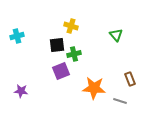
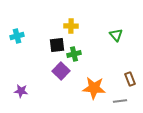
yellow cross: rotated 16 degrees counterclockwise
purple square: rotated 24 degrees counterclockwise
gray line: rotated 24 degrees counterclockwise
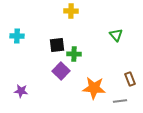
yellow cross: moved 15 px up
cyan cross: rotated 16 degrees clockwise
green cross: rotated 16 degrees clockwise
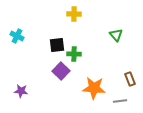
yellow cross: moved 3 px right, 3 px down
cyan cross: rotated 24 degrees clockwise
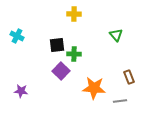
brown rectangle: moved 1 px left, 2 px up
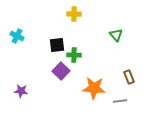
green cross: moved 1 px down
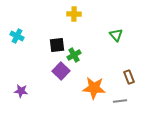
green cross: rotated 32 degrees counterclockwise
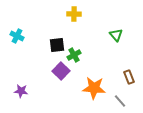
gray line: rotated 56 degrees clockwise
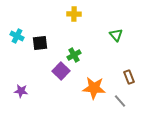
black square: moved 17 px left, 2 px up
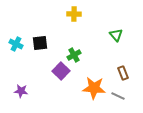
cyan cross: moved 1 px left, 8 px down
brown rectangle: moved 6 px left, 4 px up
gray line: moved 2 px left, 5 px up; rotated 24 degrees counterclockwise
